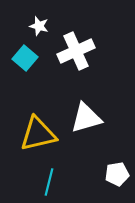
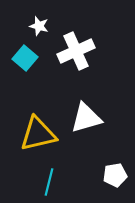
white pentagon: moved 2 px left, 1 px down
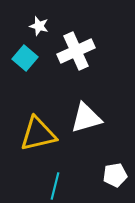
cyan line: moved 6 px right, 4 px down
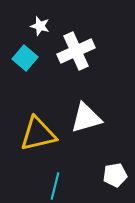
white star: moved 1 px right
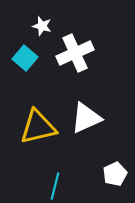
white star: moved 2 px right
white cross: moved 1 px left, 2 px down
white triangle: rotated 8 degrees counterclockwise
yellow triangle: moved 7 px up
white pentagon: moved 1 px up; rotated 15 degrees counterclockwise
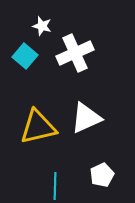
cyan square: moved 2 px up
white pentagon: moved 13 px left, 1 px down
cyan line: rotated 12 degrees counterclockwise
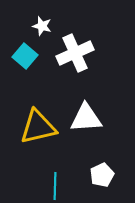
white triangle: rotated 20 degrees clockwise
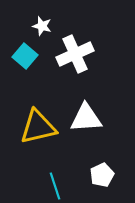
white cross: moved 1 px down
cyan line: rotated 20 degrees counterclockwise
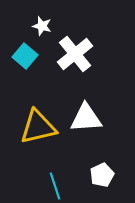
white cross: rotated 15 degrees counterclockwise
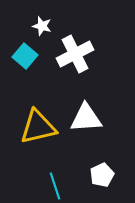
white cross: rotated 12 degrees clockwise
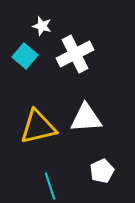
white pentagon: moved 4 px up
cyan line: moved 5 px left
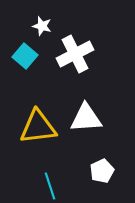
yellow triangle: rotated 6 degrees clockwise
